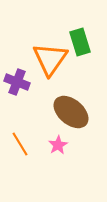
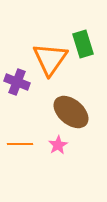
green rectangle: moved 3 px right, 2 px down
orange line: rotated 60 degrees counterclockwise
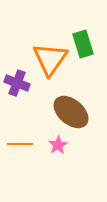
purple cross: moved 1 px down
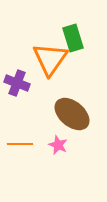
green rectangle: moved 10 px left, 6 px up
brown ellipse: moved 1 px right, 2 px down
pink star: rotated 18 degrees counterclockwise
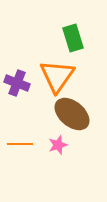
orange triangle: moved 7 px right, 17 px down
pink star: rotated 30 degrees clockwise
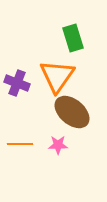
brown ellipse: moved 2 px up
pink star: rotated 18 degrees clockwise
